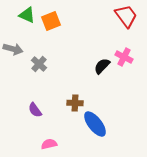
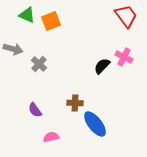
pink semicircle: moved 2 px right, 7 px up
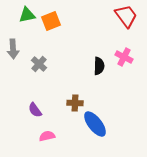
green triangle: rotated 36 degrees counterclockwise
gray arrow: rotated 72 degrees clockwise
black semicircle: moved 3 px left; rotated 138 degrees clockwise
pink semicircle: moved 4 px left, 1 px up
